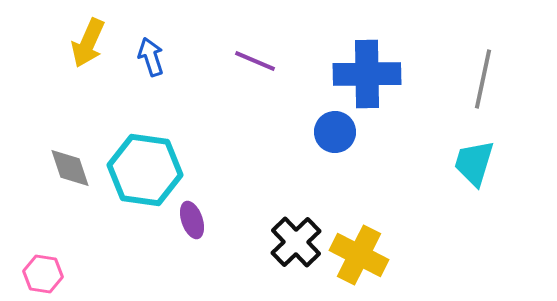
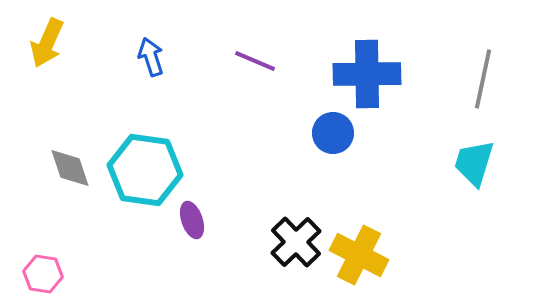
yellow arrow: moved 41 px left
blue circle: moved 2 px left, 1 px down
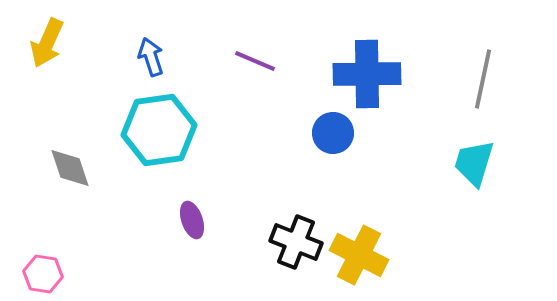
cyan hexagon: moved 14 px right, 40 px up; rotated 16 degrees counterclockwise
black cross: rotated 24 degrees counterclockwise
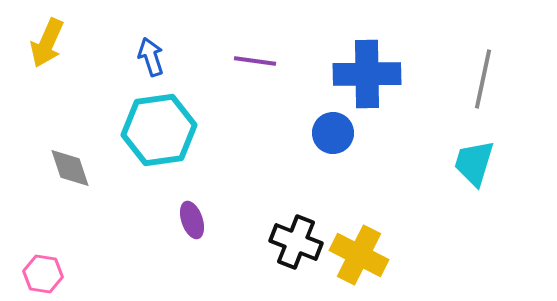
purple line: rotated 15 degrees counterclockwise
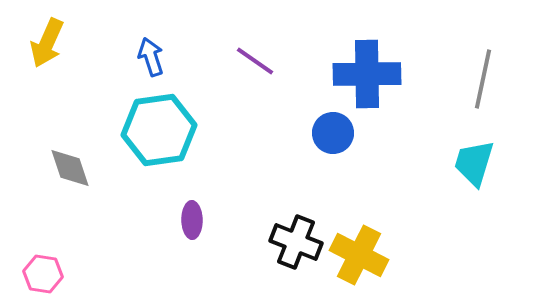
purple line: rotated 27 degrees clockwise
purple ellipse: rotated 18 degrees clockwise
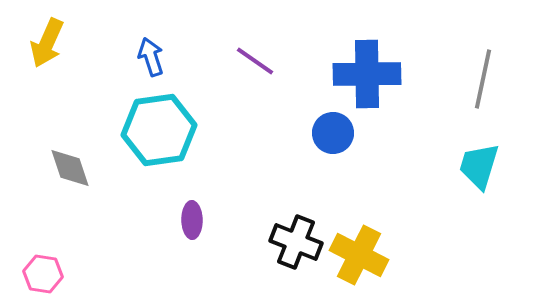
cyan trapezoid: moved 5 px right, 3 px down
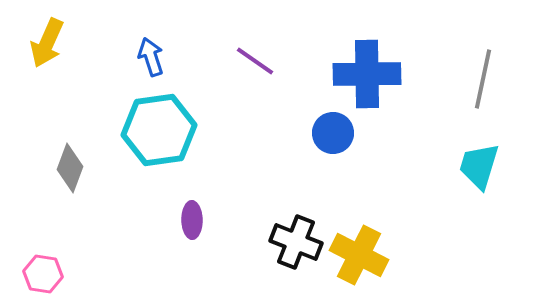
gray diamond: rotated 39 degrees clockwise
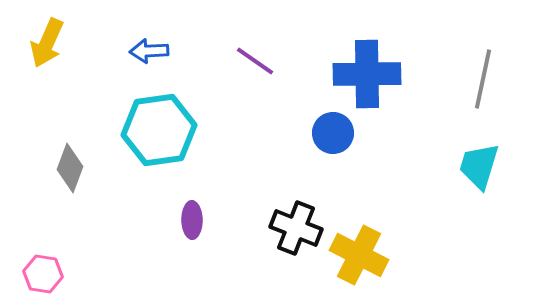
blue arrow: moved 2 px left, 6 px up; rotated 75 degrees counterclockwise
black cross: moved 14 px up
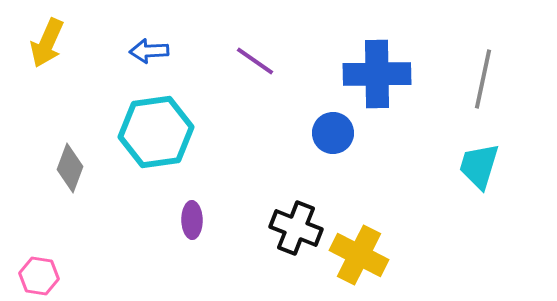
blue cross: moved 10 px right
cyan hexagon: moved 3 px left, 2 px down
pink hexagon: moved 4 px left, 2 px down
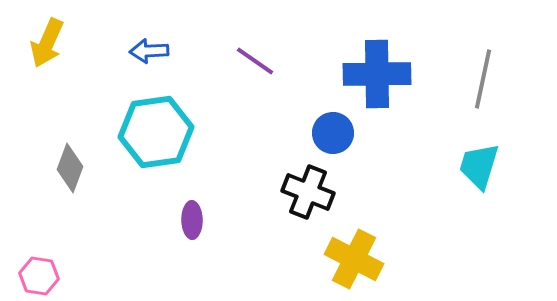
black cross: moved 12 px right, 36 px up
yellow cross: moved 5 px left, 4 px down
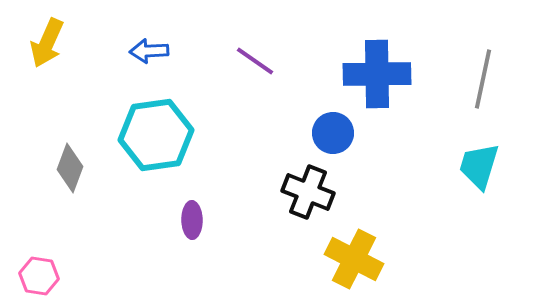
cyan hexagon: moved 3 px down
